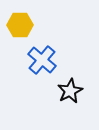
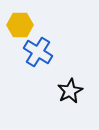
blue cross: moved 4 px left, 8 px up; rotated 8 degrees counterclockwise
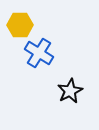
blue cross: moved 1 px right, 1 px down
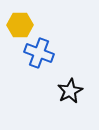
blue cross: rotated 12 degrees counterclockwise
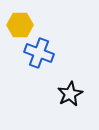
black star: moved 3 px down
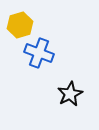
yellow hexagon: rotated 15 degrees counterclockwise
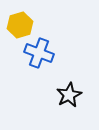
black star: moved 1 px left, 1 px down
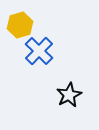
blue cross: moved 2 px up; rotated 24 degrees clockwise
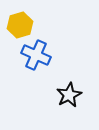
blue cross: moved 3 px left, 4 px down; rotated 20 degrees counterclockwise
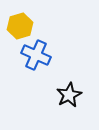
yellow hexagon: moved 1 px down
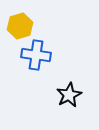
blue cross: rotated 16 degrees counterclockwise
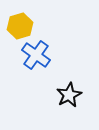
blue cross: rotated 28 degrees clockwise
